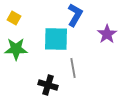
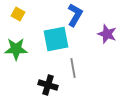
yellow square: moved 4 px right, 4 px up
purple star: rotated 18 degrees counterclockwise
cyan square: rotated 12 degrees counterclockwise
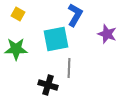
gray line: moved 4 px left; rotated 12 degrees clockwise
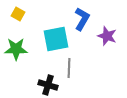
blue L-shape: moved 7 px right, 4 px down
purple star: moved 2 px down
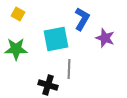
purple star: moved 2 px left, 2 px down
gray line: moved 1 px down
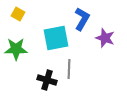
cyan square: moved 1 px up
black cross: moved 1 px left, 5 px up
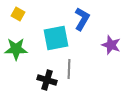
purple star: moved 6 px right, 7 px down
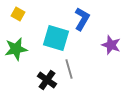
cyan square: rotated 28 degrees clockwise
green star: rotated 10 degrees counterclockwise
gray line: rotated 18 degrees counterclockwise
black cross: rotated 18 degrees clockwise
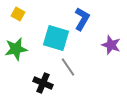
gray line: moved 1 px left, 2 px up; rotated 18 degrees counterclockwise
black cross: moved 4 px left, 3 px down; rotated 12 degrees counterclockwise
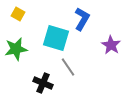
purple star: rotated 12 degrees clockwise
